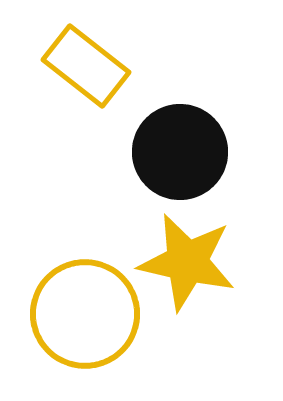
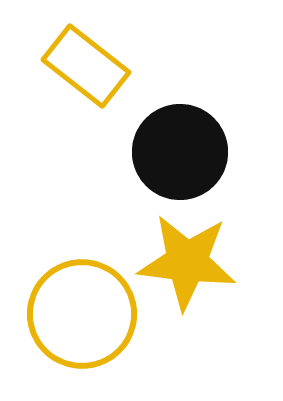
yellow star: rotated 6 degrees counterclockwise
yellow circle: moved 3 px left
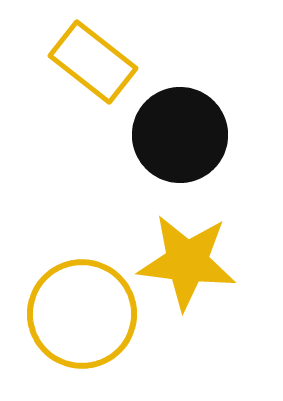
yellow rectangle: moved 7 px right, 4 px up
black circle: moved 17 px up
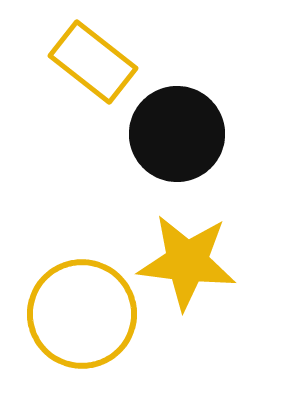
black circle: moved 3 px left, 1 px up
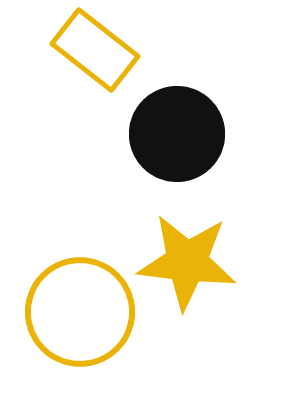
yellow rectangle: moved 2 px right, 12 px up
yellow circle: moved 2 px left, 2 px up
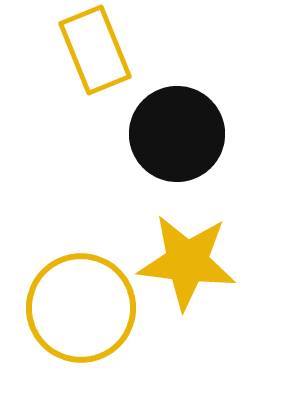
yellow rectangle: rotated 30 degrees clockwise
yellow circle: moved 1 px right, 4 px up
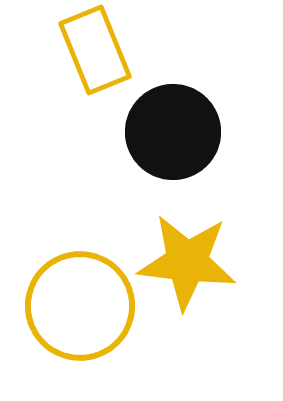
black circle: moved 4 px left, 2 px up
yellow circle: moved 1 px left, 2 px up
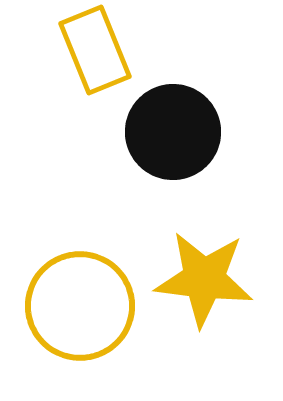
yellow star: moved 17 px right, 17 px down
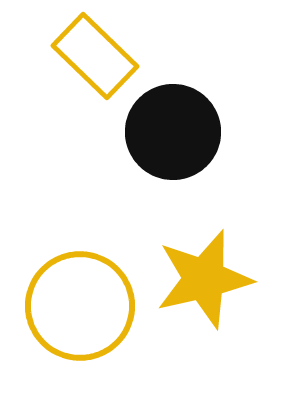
yellow rectangle: moved 6 px down; rotated 24 degrees counterclockwise
yellow star: rotated 20 degrees counterclockwise
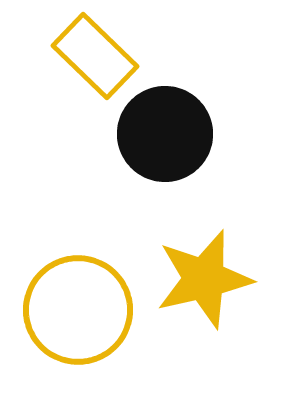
black circle: moved 8 px left, 2 px down
yellow circle: moved 2 px left, 4 px down
